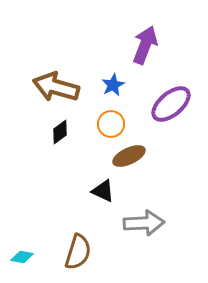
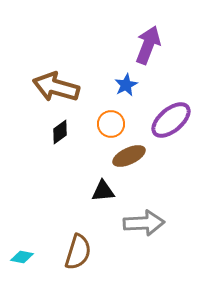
purple arrow: moved 3 px right
blue star: moved 13 px right
purple ellipse: moved 16 px down
black triangle: rotated 30 degrees counterclockwise
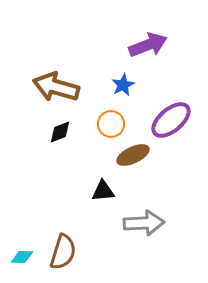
purple arrow: rotated 48 degrees clockwise
blue star: moved 3 px left
black diamond: rotated 15 degrees clockwise
brown ellipse: moved 4 px right, 1 px up
brown semicircle: moved 15 px left
cyan diamond: rotated 10 degrees counterclockwise
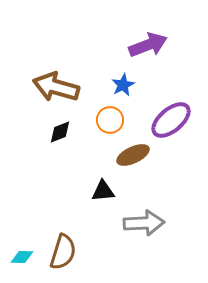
orange circle: moved 1 px left, 4 px up
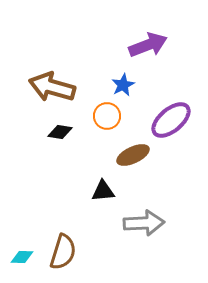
brown arrow: moved 4 px left
orange circle: moved 3 px left, 4 px up
black diamond: rotated 30 degrees clockwise
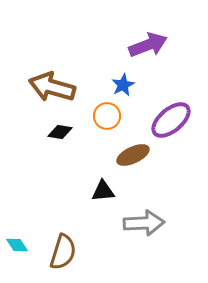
cyan diamond: moved 5 px left, 12 px up; rotated 55 degrees clockwise
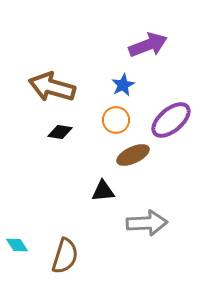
orange circle: moved 9 px right, 4 px down
gray arrow: moved 3 px right
brown semicircle: moved 2 px right, 4 px down
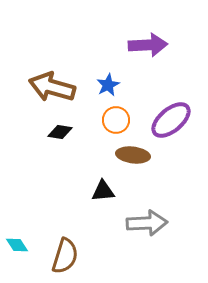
purple arrow: rotated 18 degrees clockwise
blue star: moved 15 px left
brown ellipse: rotated 32 degrees clockwise
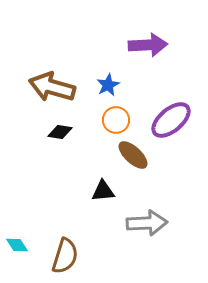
brown ellipse: rotated 36 degrees clockwise
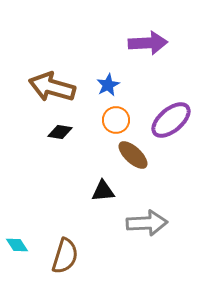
purple arrow: moved 2 px up
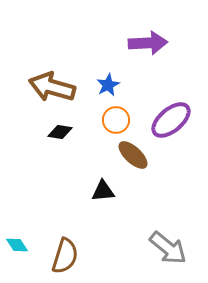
gray arrow: moved 21 px right, 25 px down; rotated 42 degrees clockwise
